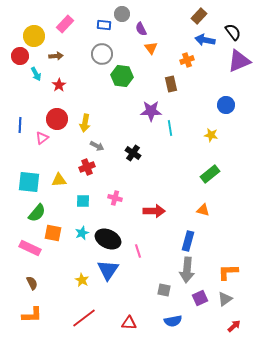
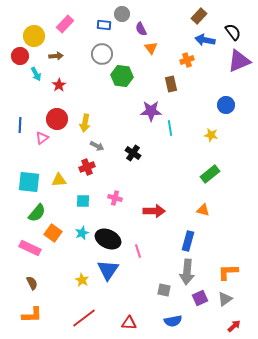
orange square at (53, 233): rotated 24 degrees clockwise
gray arrow at (187, 270): moved 2 px down
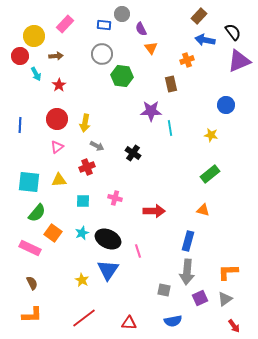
pink triangle at (42, 138): moved 15 px right, 9 px down
red arrow at (234, 326): rotated 96 degrees clockwise
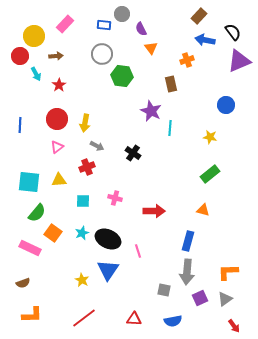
purple star at (151, 111): rotated 25 degrees clockwise
cyan line at (170, 128): rotated 14 degrees clockwise
yellow star at (211, 135): moved 1 px left, 2 px down
brown semicircle at (32, 283): moved 9 px left; rotated 96 degrees clockwise
red triangle at (129, 323): moved 5 px right, 4 px up
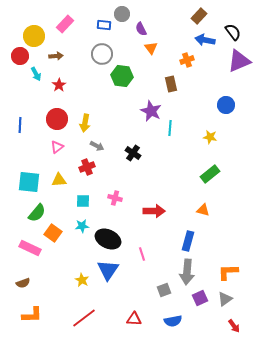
cyan star at (82, 233): moved 7 px up; rotated 16 degrees clockwise
pink line at (138, 251): moved 4 px right, 3 px down
gray square at (164, 290): rotated 32 degrees counterclockwise
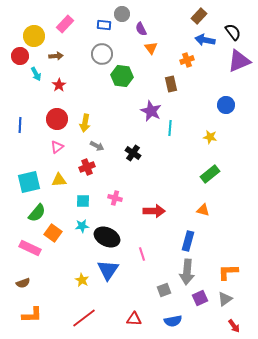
cyan square at (29, 182): rotated 20 degrees counterclockwise
black ellipse at (108, 239): moved 1 px left, 2 px up
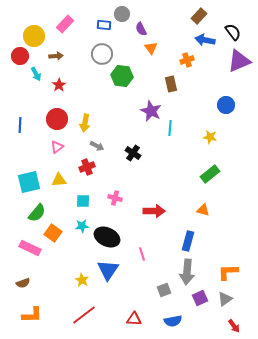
red line at (84, 318): moved 3 px up
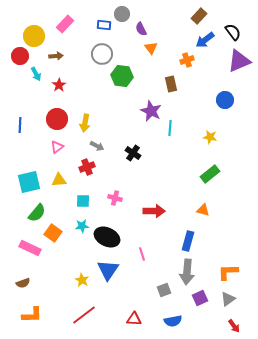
blue arrow at (205, 40): rotated 48 degrees counterclockwise
blue circle at (226, 105): moved 1 px left, 5 px up
gray triangle at (225, 299): moved 3 px right
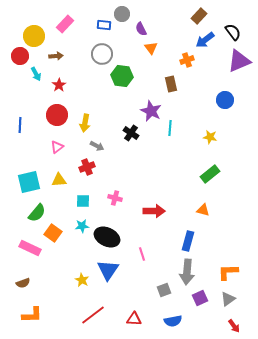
red circle at (57, 119): moved 4 px up
black cross at (133, 153): moved 2 px left, 20 px up
red line at (84, 315): moved 9 px right
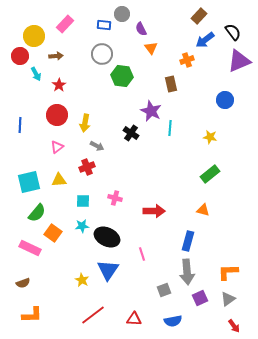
gray arrow at (187, 272): rotated 10 degrees counterclockwise
